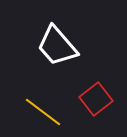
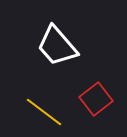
yellow line: moved 1 px right
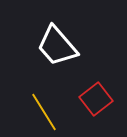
yellow line: rotated 21 degrees clockwise
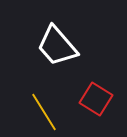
red square: rotated 20 degrees counterclockwise
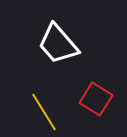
white trapezoid: moved 1 px right, 2 px up
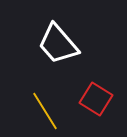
yellow line: moved 1 px right, 1 px up
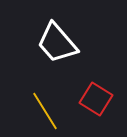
white trapezoid: moved 1 px left, 1 px up
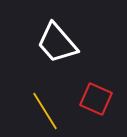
red square: rotated 8 degrees counterclockwise
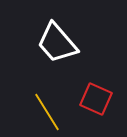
yellow line: moved 2 px right, 1 px down
